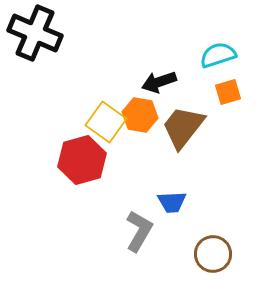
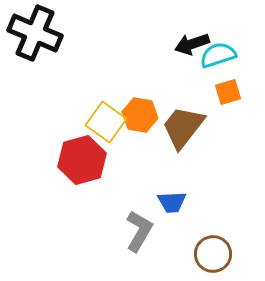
black arrow: moved 33 px right, 38 px up
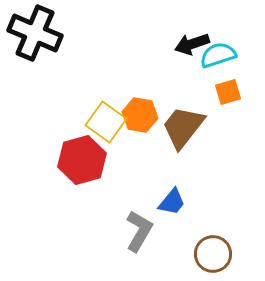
blue trapezoid: rotated 48 degrees counterclockwise
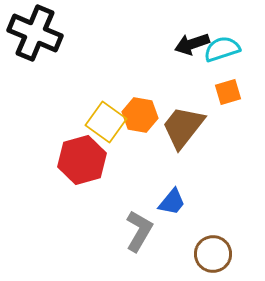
cyan semicircle: moved 4 px right, 6 px up
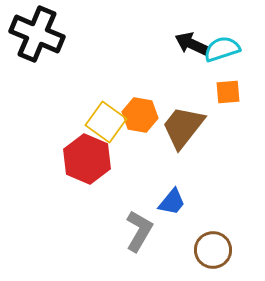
black cross: moved 2 px right, 1 px down
black arrow: rotated 44 degrees clockwise
orange square: rotated 12 degrees clockwise
red hexagon: moved 5 px right, 1 px up; rotated 21 degrees counterclockwise
brown circle: moved 4 px up
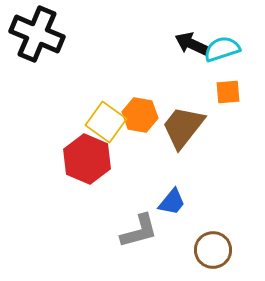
gray L-shape: rotated 45 degrees clockwise
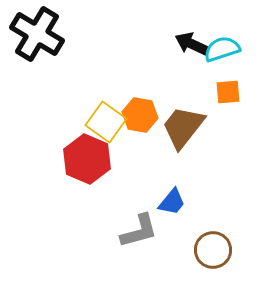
black cross: rotated 8 degrees clockwise
